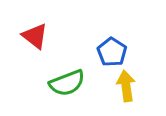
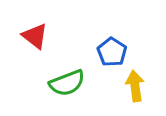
yellow arrow: moved 9 px right
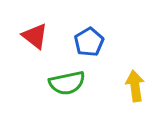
blue pentagon: moved 23 px left, 10 px up; rotated 8 degrees clockwise
green semicircle: rotated 9 degrees clockwise
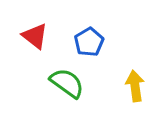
green semicircle: rotated 132 degrees counterclockwise
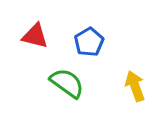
red triangle: rotated 24 degrees counterclockwise
yellow arrow: rotated 12 degrees counterclockwise
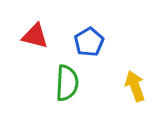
green semicircle: rotated 57 degrees clockwise
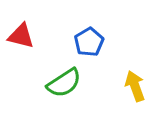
red triangle: moved 14 px left
green semicircle: moved 3 px left; rotated 54 degrees clockwise
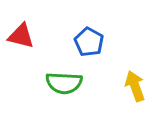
blue pentagon: rotated 12 degrees counterclockwise
green semicircle: rotated 36 degrees clockwise
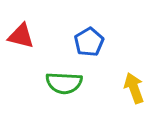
blue pentagon: rotated 12 degrees clockwise
yellow arrow: moved 1 px left, 2 px down
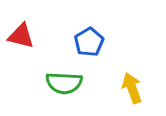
yellow arrow: moved 2 px left
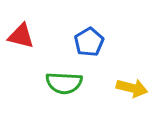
yellow arrow: rotated 124 degrees clockwise
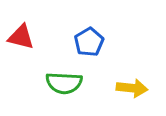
red triangle: moved 1 px down
yellow arrow: rotated 8 degrees counterclockwise
